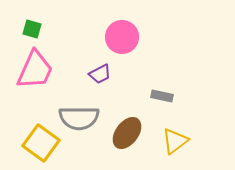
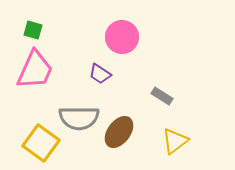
green square: moved 1 px right, 1 px down
purple trapezoid: rotated 60 degrees clockwise
gray rectangle: rotated 20 degrees clockwise
brown ellipse: moved 8 px left, 1 px up
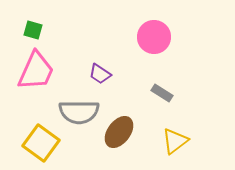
pink circle: moved 32 px right
pink trapezoid: moved 1 px right, 1 px down
gray rectangle: moved 3 px up
gray semicircle: moved 6 px up
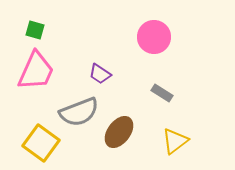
green square: moved 2 px right
gray semicircle: rotated 21 degrees counterclockwise
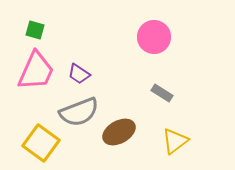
purple trapezoid: moved 21 px left
brown ellipse: rotated 24 degrees clockwise
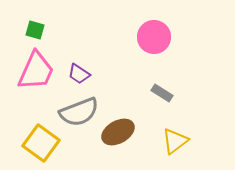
brown ellipse: moved 1 px left
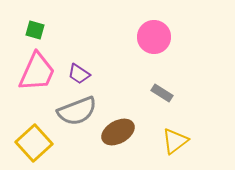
pink trapezoid: moved 1 px right, 1 px down
gray semicircle: moved 2 px left, 1 px up
yellow square: moved 7 px left; rotated 12 degrees clockwise
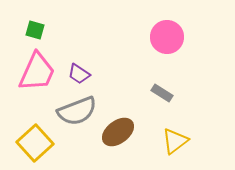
pink circle: moved 13 px right
brown ellipse: rotated 8 degrees counterclockwise
yellow square: moved 1 px right
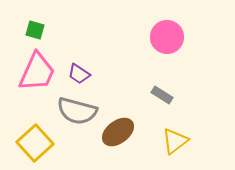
gray rectangle: moved 2 px down
gray semicircle: rotated 36 degrees clockwise
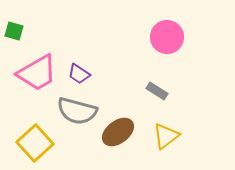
green square: moved 21 px left, 1 px down
pink trapezoid: moved 1 px down; rotated 36 degrees clockwise
gray rectangle: moved 5 px left, 4 px up
yellow triangle: moved 9 px left, 5 px up
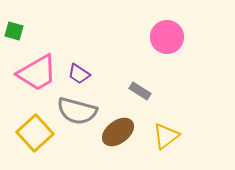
gray rectangle: moved 17 px left
yellow square: moved 10 px up
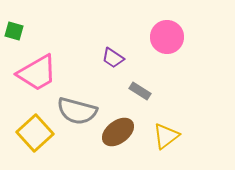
purple trapezoid: moved 34 px right, 16 px up
